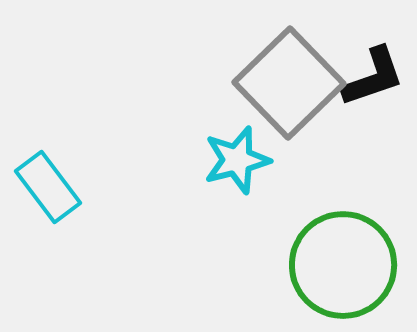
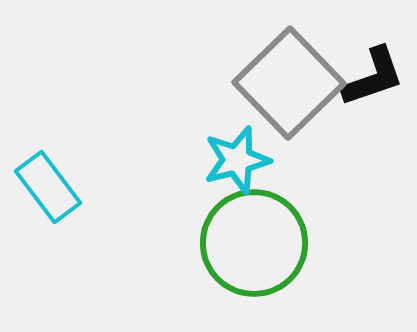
green circle: moved 89 px left, 22 px up
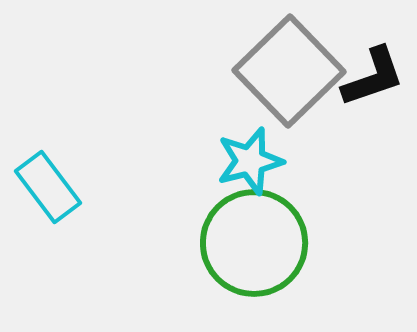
gray square: moved 12 px up
cyan star: moved 13 px right, 1 px down
